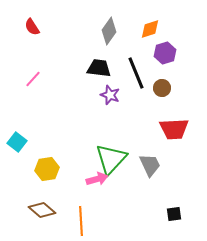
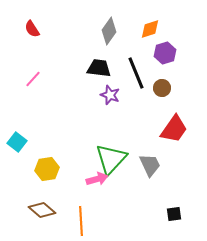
red semicircle: moved 2 px down
red trapezoid: rotated 52 degrees counterclockwise
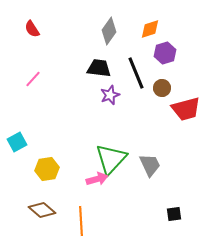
purple star: rotated 30 degrees clockwise
red trapezoid: moved 12 px right, 20 px up; rotated 40 degrees clockwise
cyan square: rotated 24 degrees clockwise
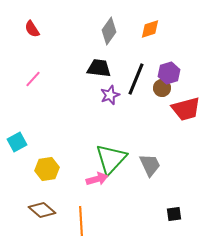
purple hexagon: moved 4 px right, 20 px down
black line: moved 6 px down; rotated 44 degrees clockwise
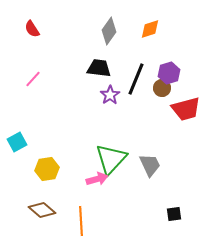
purple star: rotated 12 degrees counterclockwise
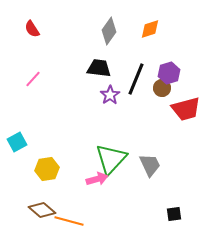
orange line: moved 12 px left; rotated 72 degrees counterclockwise
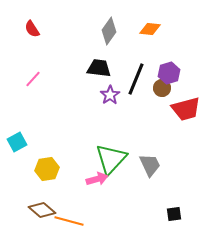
orange diamond: rotated 25 degrees clockwise
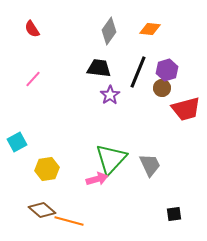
purple hexagon: moved 2 px left, 3 px up
black line: moved 2 px right, 7 px up
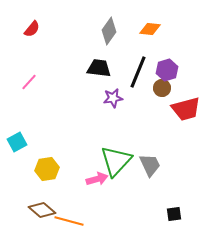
red semicircle: rotated 108 degrees counterclockwise
pink line: moved 4 px left, 3 px down
purple star: moved 3 px right, 3 px down; rotated 24 degrees clockwise
green triangle: moved 5 px right, 2 px down
